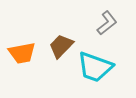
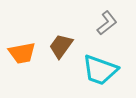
brown trapezoid: rotated 8 degrees counterclockwise
cyan trapezoid: moved 5 px right, 3 px down
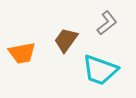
brown trapezoid: moved 5 px right, 6 px up
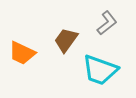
orange trapezoid: rotated 36 degrees clockwise
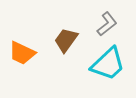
gray L-shape: moved 1 px down
cyan trapezoid: moved 8 px right, 6 px up; rotated 63 degrees counterclockwise
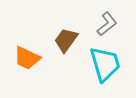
orange trapezoid: moved 5 px right, 5 px down
cyan trapezoid: moved 3 px left; rotated 63 degrees counterclockwise
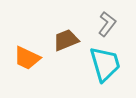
gray L-shape: rotated 15 degrees counterclockwise
brown trapezoid: rotated 32 degrees clockwise
